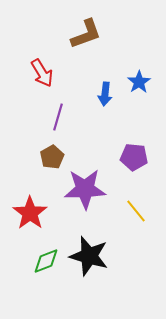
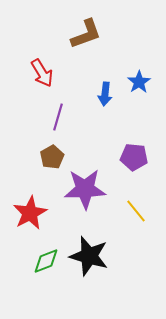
red star: rotated 8 degrees clockwise
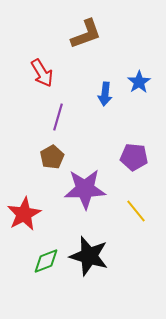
red star: moved 6 px left, 1 px down
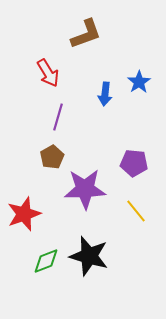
red arrow: moved 6 px right
purple pentagon: moved 6 px down
red star: rotated 8 degrees clockwise
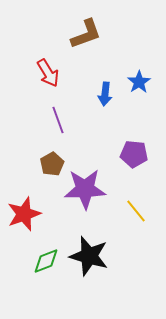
purple line: moved 3 px down; rotated 36 degrees counterclockwise
brown pentagon: moved 7 px down
purple pentagon: moved 9 px up
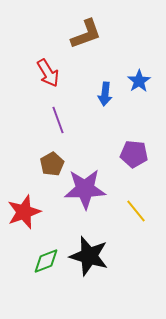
blue star: moved 1 px up
red star: moved 2 px up
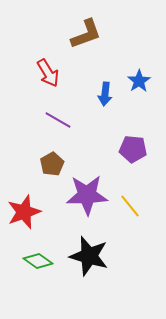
purple line: rotated 40 degrees counterclockwise
purple pentagon: moved 1 px left, 5 px up
purple star: moved 2 px right, 6 px down
yellow line: moved 6 px left, 5 px up
green diamond: moved 8 px left; rotated 56 degrees clockwise
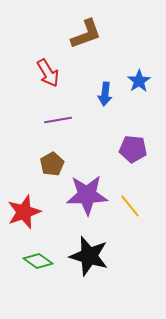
purple line: rotated 40 degrees counterclockwise
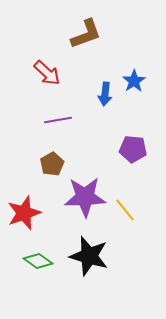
red arrow: moved 1 px left; rotated 16 degrees counterclockwise
blue star: moved 5 px left
purple star: moved 2 px left, 2 px down
yellow line: moved 5 px left, 4 px down
red star: moved 1 px down
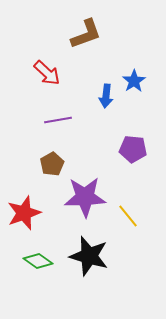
blue arrow: moved 1 px right, 2 px down
yellow line: moved 3 px right, 6 px down
